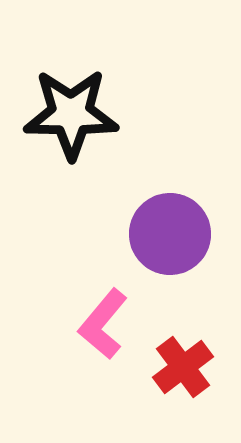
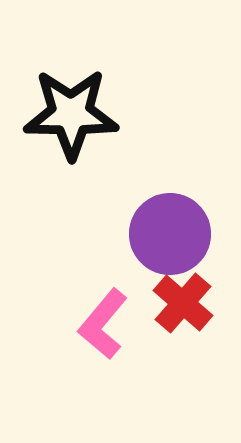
red cross: moved 64 px up; rotated 12 degrees counterclockwise
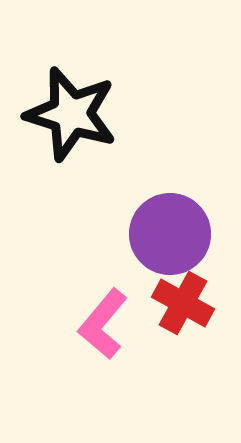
black star: rotated 16 degrees clockwise
red cross: rotated 12 degrees counterclockwise
